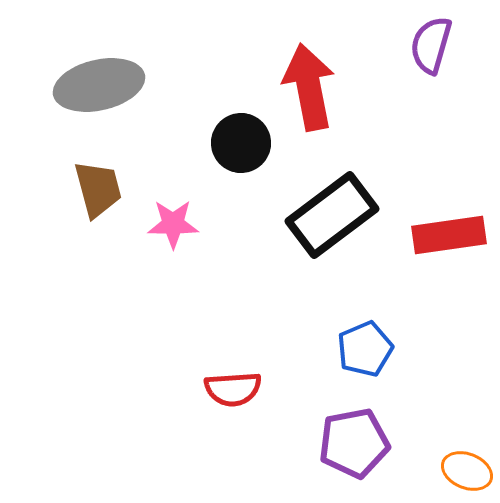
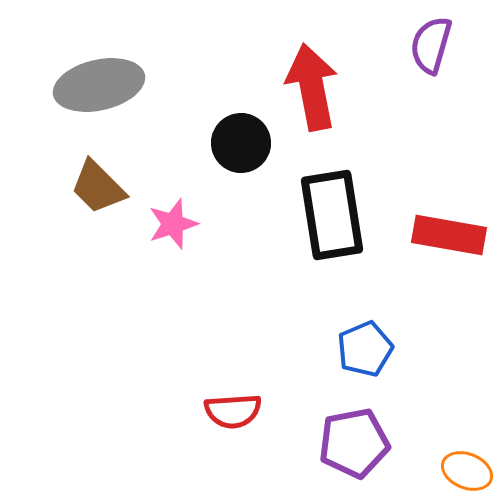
red arrow: moved 3 px right
brown trapezoid: moved 2 px up; rotated 150 degrees clockwise
black rectangle: rotated 62 degrees counterclockwise
pink star: rotated 18 degrees counterclockwise
red rectangle: rotated 18 degrees clockwise
red semicircle: moved 22 px down
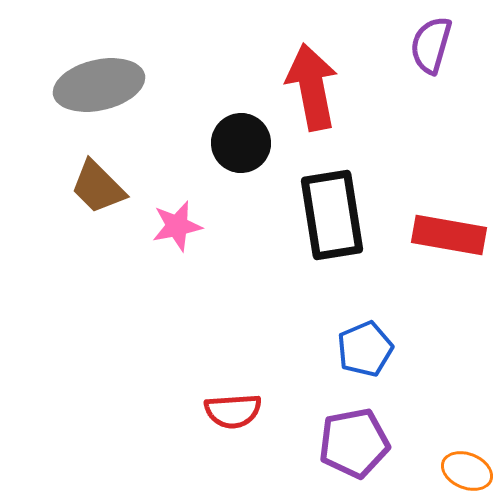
pink star: moved 4 px right, 2 px down; rotated 6 degrees clockwise
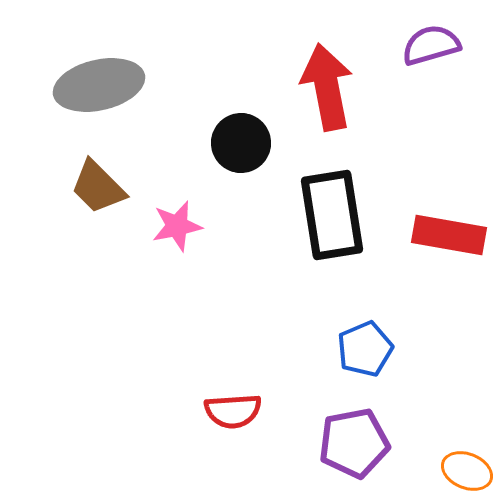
purple semicircle: rotated 58 degrees clockwise
red arrow: moved 15 px right
